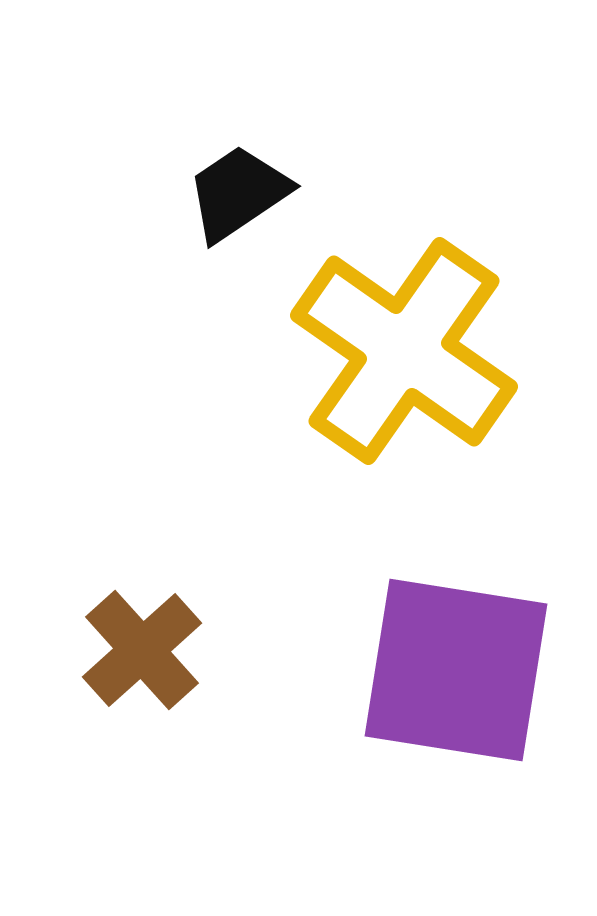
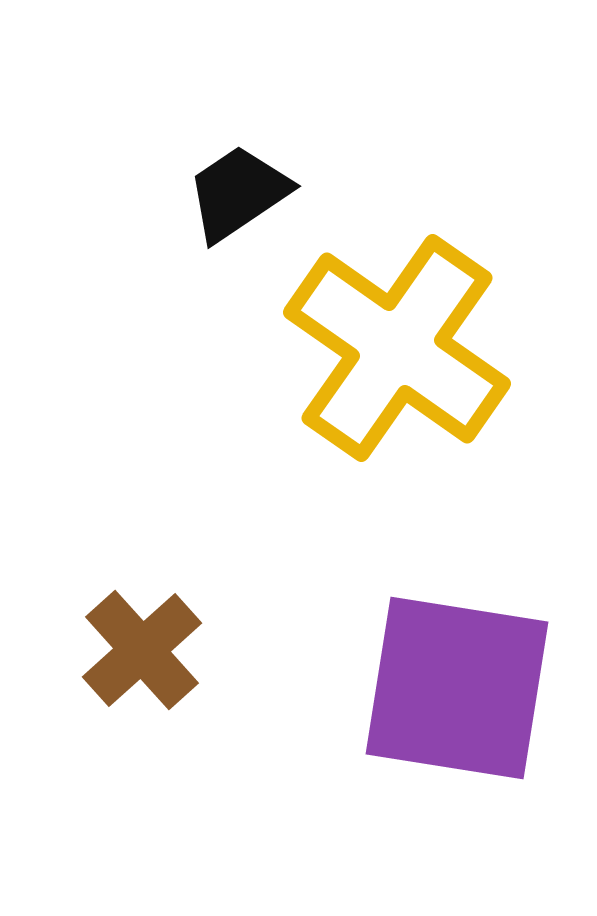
yellow cross: moved 7 px left, 3 px up
purple square: moved 1 px right, 18 px down
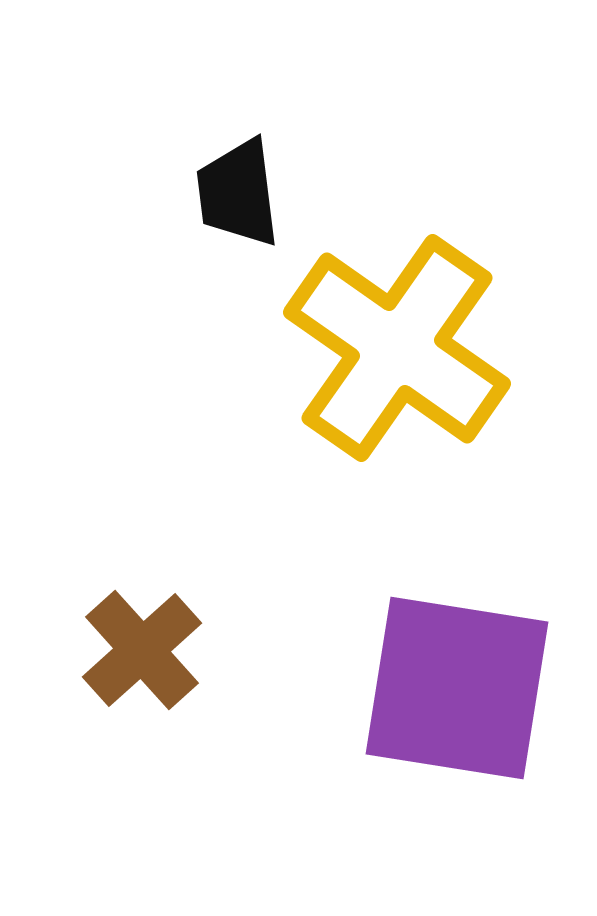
black trapezoid: rotated 63 degrees counterclockwise
